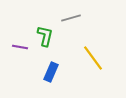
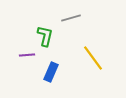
purple line: moved 7 px right, 8 px down; rotated 14 degrees counterclockwise
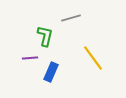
purple line: moved 3 px right, 3 px down
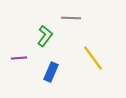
gray line: rotated 18 degrees clockwise
green L-shape: rotated 25 degrees clockwise
purple line: moved 11 px left
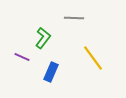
gray line: moved 3 px right
green L-shape: moved 2 px left, 2 px down
purple line: moved 3 px right, 1 px up; rotated 28 degrees clockwise
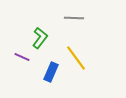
green L-shape: moved 3 px left
yellow line: moved 17 px left
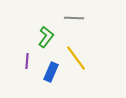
green L-shape: moved 6 px right, 1 px up
purple line: moved 5 px right, 4 px down; rotated 70 degrees clockwise
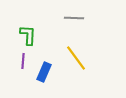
green L-shape: moved 18 px left, 2 px up; rotated 35 degrees counterclockwise
purple line: moved 4 px left
blue rectangle: moved 7 px left
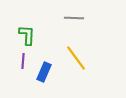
green L-shape: moved 1 px left
